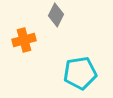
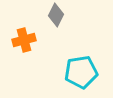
cyan pentagon: moved 1 px right, 1 px up
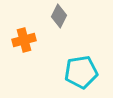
gray diamond: moved 3 px right, 1 px down
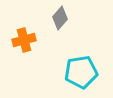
gray diamond: moved 1 px right, 2 px down; rotated 15 degrees clockwise
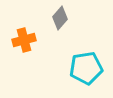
cyan pentagon: moved 5 px right, 4 px up
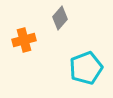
cyan pentagon: rotated 12 degrees counterclockwise
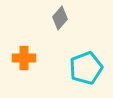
orange cross: moved 18 px down; rotated 15 degrees clockwise
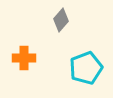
gray diamond: moved 1 px right, 2 px down
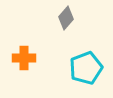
gray diamond: moved 5 px right, 2 px up
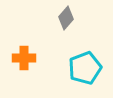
cyan pentagon: moved 1 px left
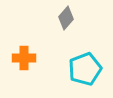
cyan pentagon: moved 1 px down
